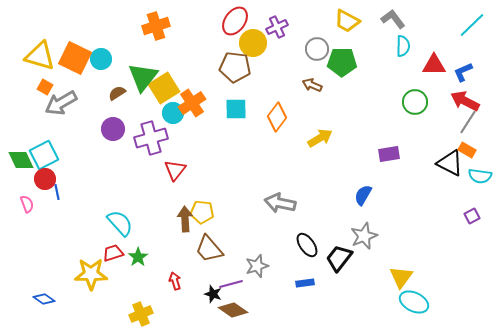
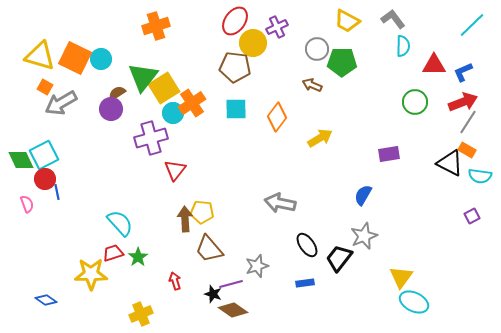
red arrow at (465, 101): moved 2 px left, 1 px down; rotated 132 degrees clockwise
purple circle at (113, 129): moved 2 px left, 20 px up
blue diamond at (44, 299): moved 2 px right, 1 px down
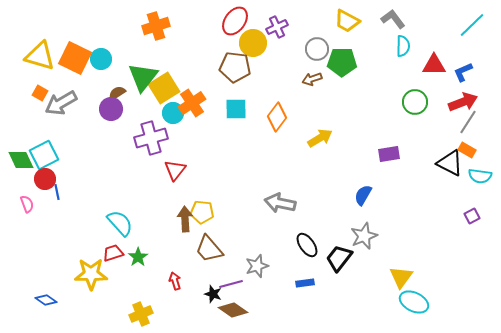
brown arrow at (312, 85): moved 6 px up; rotated 42 degrees counterclockwise
orange square at (45, 87): moved 5 px left, 6 px down
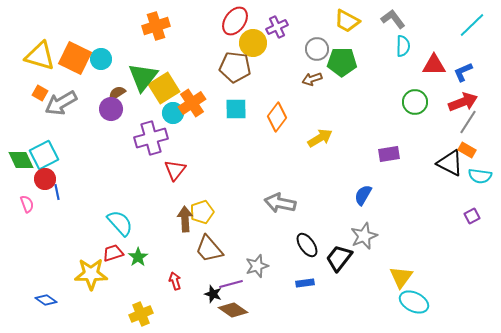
yellow pentagon at (202, 212): rotated 25 degrees counterclockwise
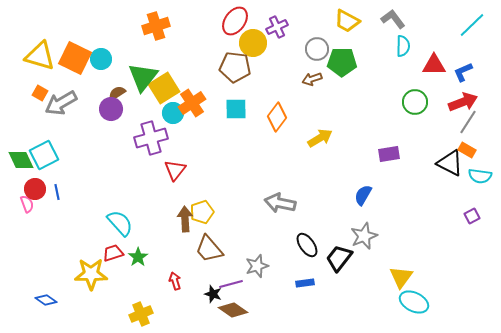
red circle at (45, 179): moved 10 px left, 10 px down
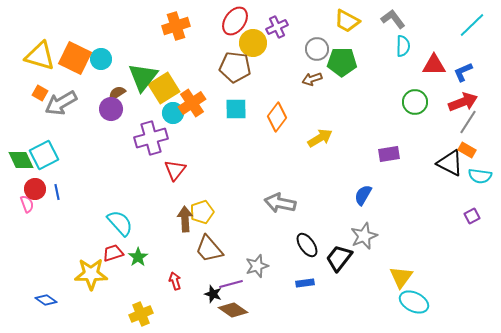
orange cross at (156, 26): moved 20 px right
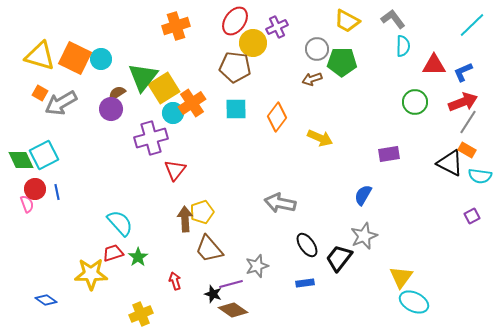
yellow arrow at (320, 138): rotated 55 degrees clockwise
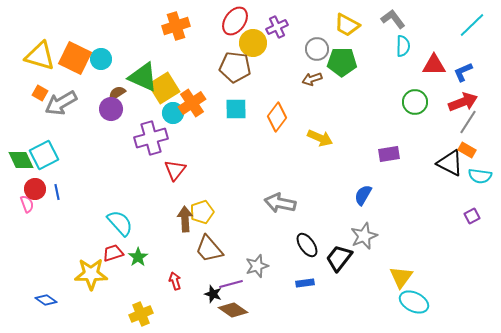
yellow trapezoid at (347, 21): moved 4 px down
green triangle at (143, 77): rotated 44 degrees counterclockwise
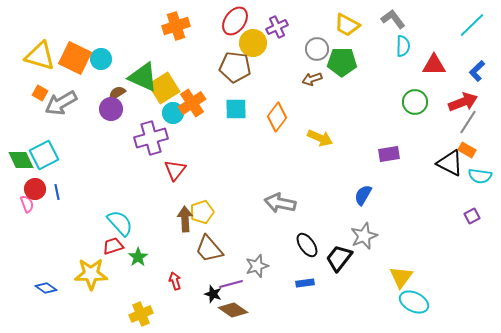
blue L-shape at (463, 72): moved 14 px right, 1 px up; rotated 20 degrees counterclockwise
red trapezoid at (113, 253): moved 7 px up
blue diamond at (46, 300): moved 12 px up
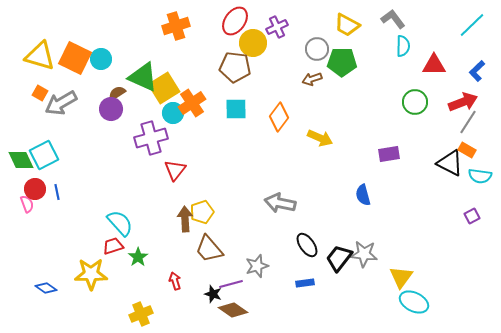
orange diamond at (277, 117): moved 2 px right
blue semicircle at (363, 195): rotated 45 degrees counterclockwise
gray star at (364, 236): moved 18 px down; rotated 28 degrees clockwise
